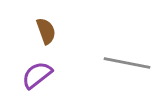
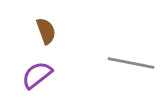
gray line: moved 4 px right
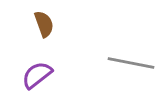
brown semicircle: moved 2 px left, 7 px up
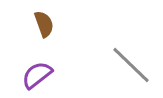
gray line: moved 2 px down; rotated 33 degrees clockwise
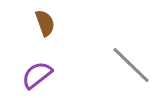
brown semicircle: moved 1 px right, 1 px up
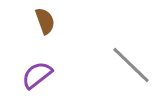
brown semicircle: moved 2 px up
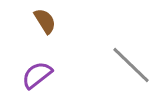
brown semicircle: rotated 12 degrees counterclockwise
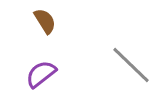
purple semicircle: moved 4 px right, 1 px up
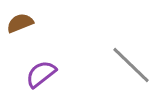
brown semicircle: moved 25 px left, 2 px down; rotated 80 degrees counterclockwise
